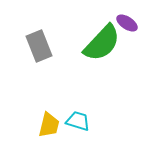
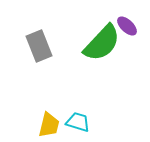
purple ellipse: moved 3 px down; rotated 10 degrees clockwise
cyan trapezoid: moved 1 px down
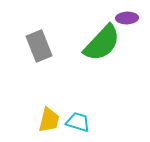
purple ellipse: moved 8 px up; rotated 45 degrees counterclockwise
yellow trapezoid: moved 5 px up
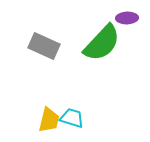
gray rectangle: moved 5 px right; rotated 44 degrees counterclockwise
cyan trapezoid: moved 6 px left, 4 px up
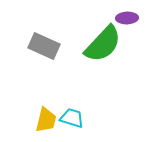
green semicircle: moved 1 px right, 1 px down
yellow trapezoid: moved 3 px left
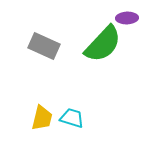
yellow trapezoid: moved 4 px left, 2 px up
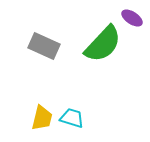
purple ellipse: moved 5 px right; rotated 35 degrees clockwise
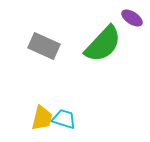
cyan trapezoid: moved 8 px left, 1 px down
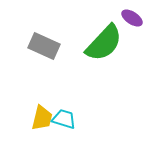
green semicircle: moved 1 px right, 1 px up
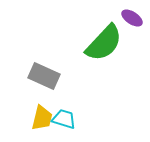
gray rectangle: moved 30 px down
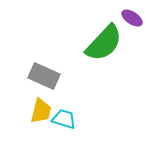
yellow trapezoid: moved 1 px left, 7 px up
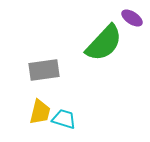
gray rectangle: moved 6 px up; rotated 32 degrees counterclockwise
yellow trapezoid: moved 1 px left, 1 px down
